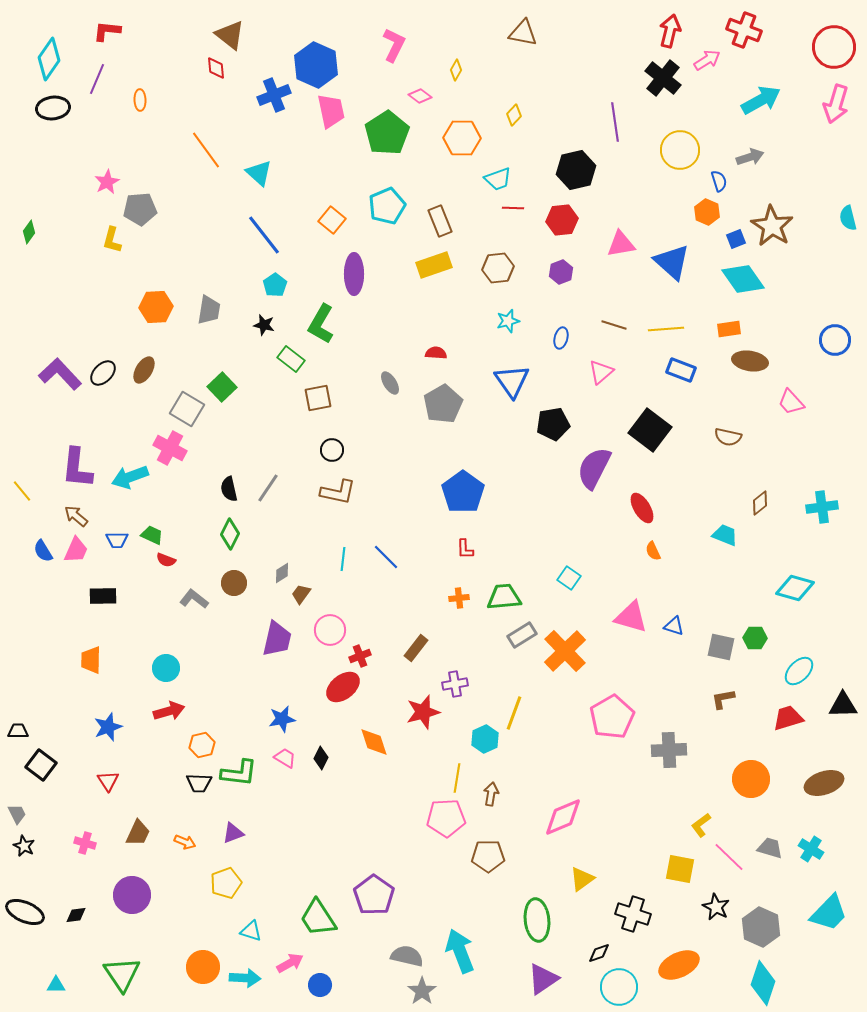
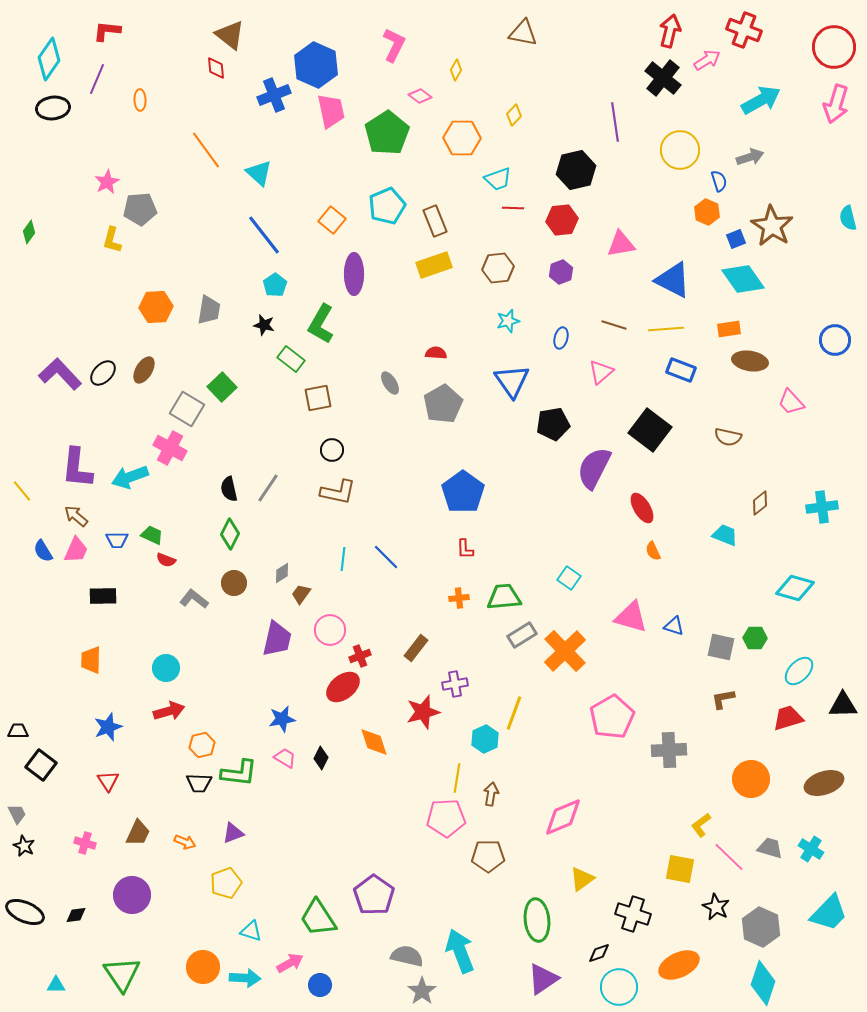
brown rectangle at (440, 221): moved 5 px left
blue triangle at (672, 262): moved 1 px right, 18 px down; rotated 15 degrees counterclockwise
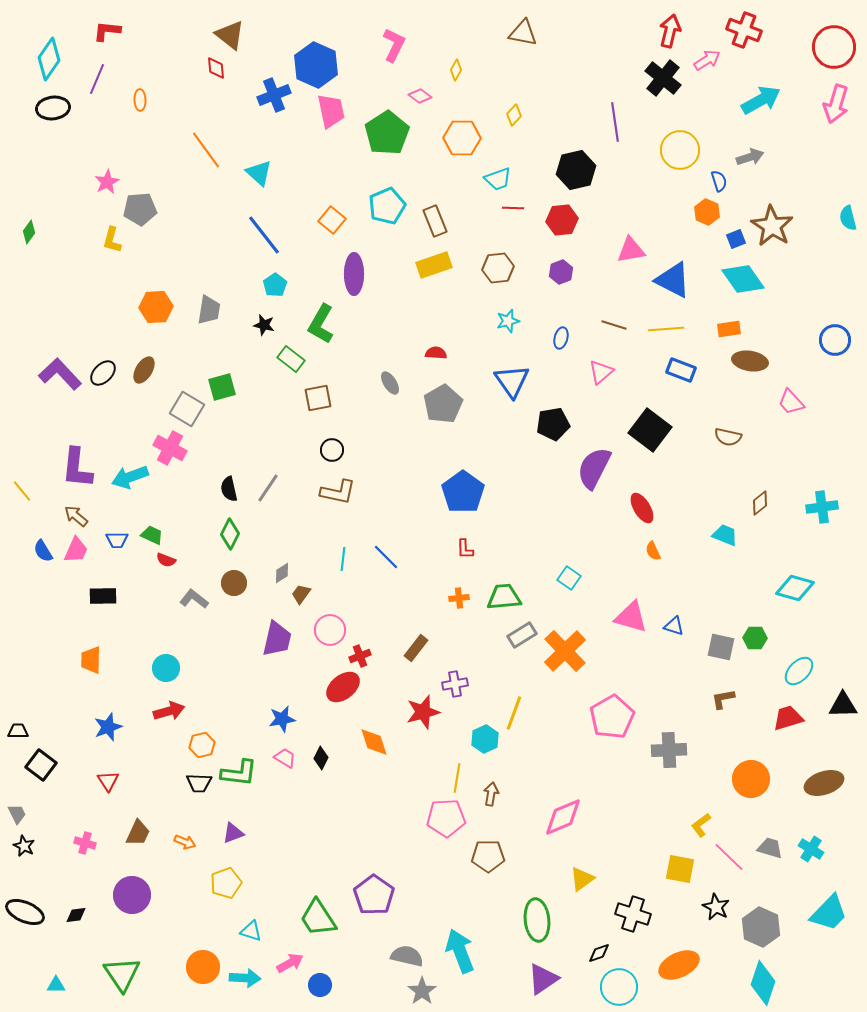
pink triangle at (621, 244): moved 10 px right, 6 px down
green square at (222, 387): rotated 28 degrees clockwise
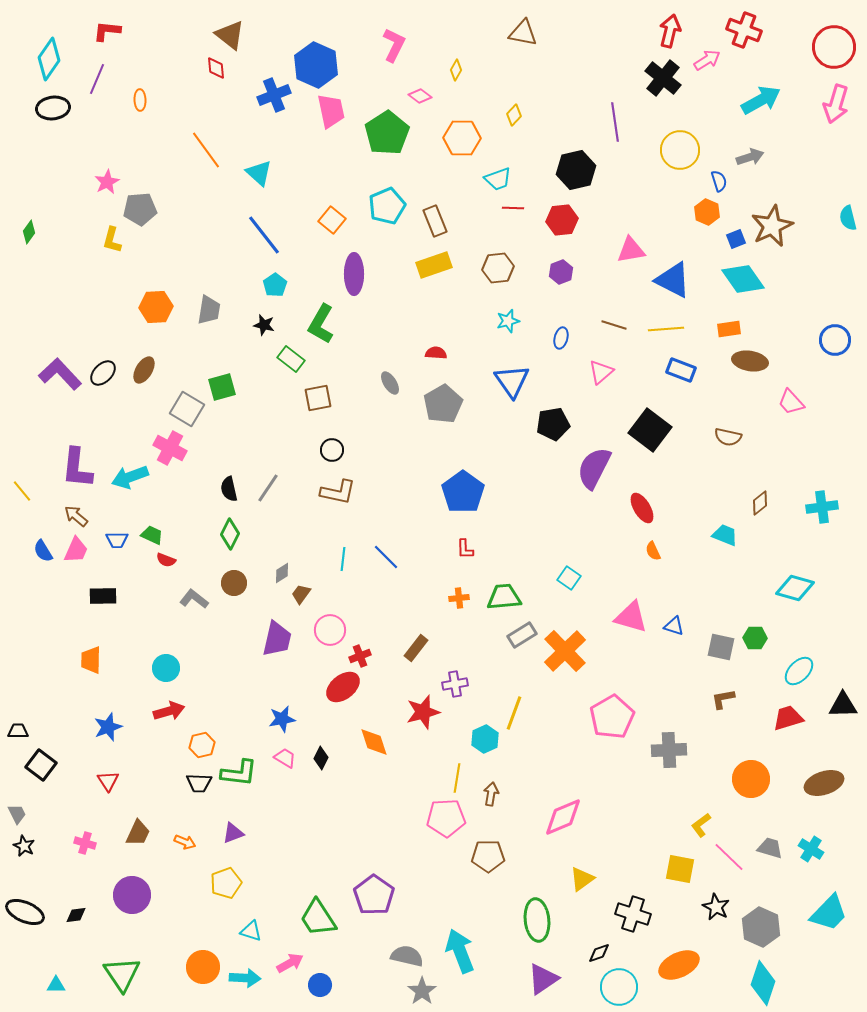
brown star at (772, 226): rotated 15 degrees clockwise
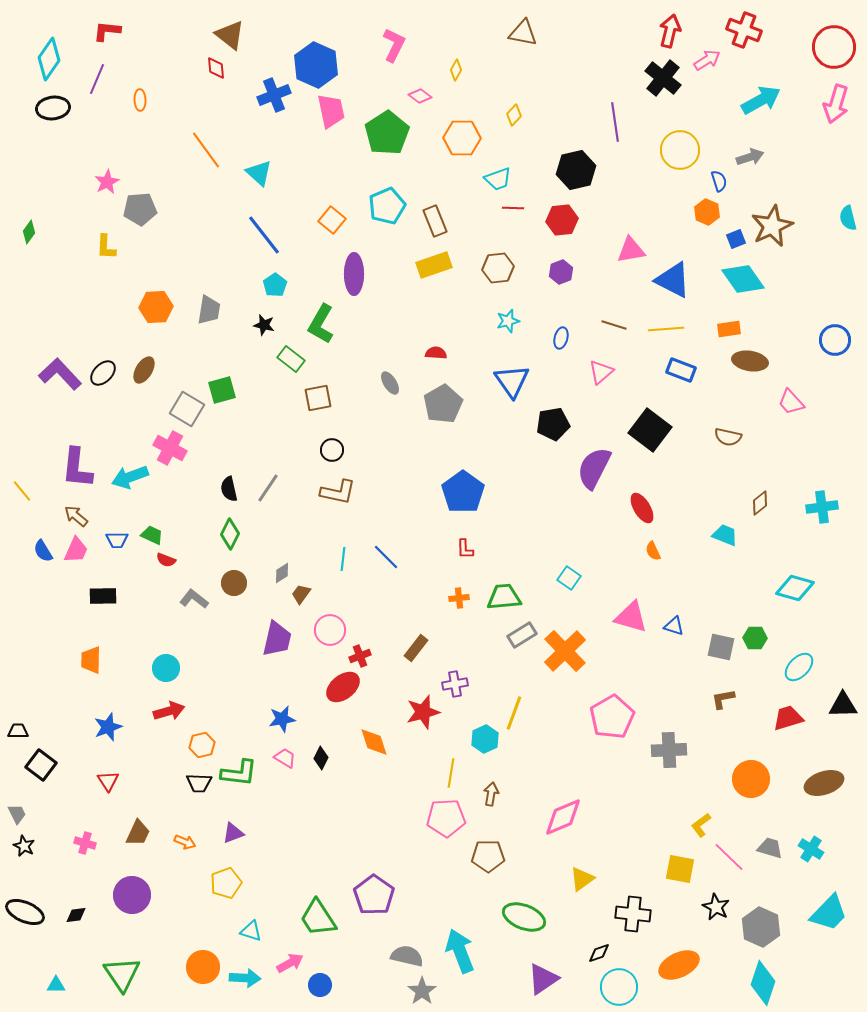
yellow L-shape at (112, 240): moved 6 px left, 7 px down; rotated 12 degrees counterclockwise
green square at (222, 387): moved 3 px down
cyan ellipse at (799, 671): moved 4 px up
yellow line at (457, 778): moved 6 px left, 5 px up
black cross at (633, 914): rotated 12 degrees counterclockwise
green ellipse at (537, 920): moved 13 px left, 3 px up; rotated 63 degrees counterclockwise
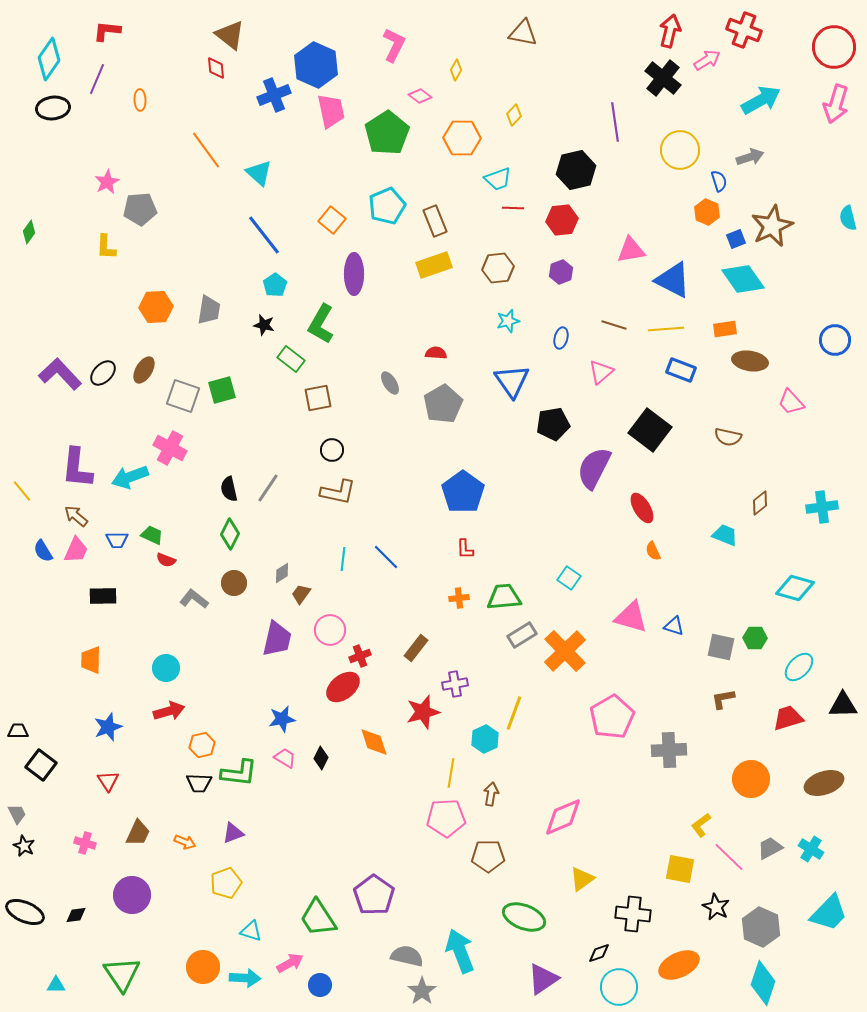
orange rectangle at (729, 329): moved 4 px left
gray square at (187, 409): moved 4 px left, 13 px up; rotated 12 degrees counterclockwise
gray trapezoid at (770, 848): rotated 44 degrees counterclockwise
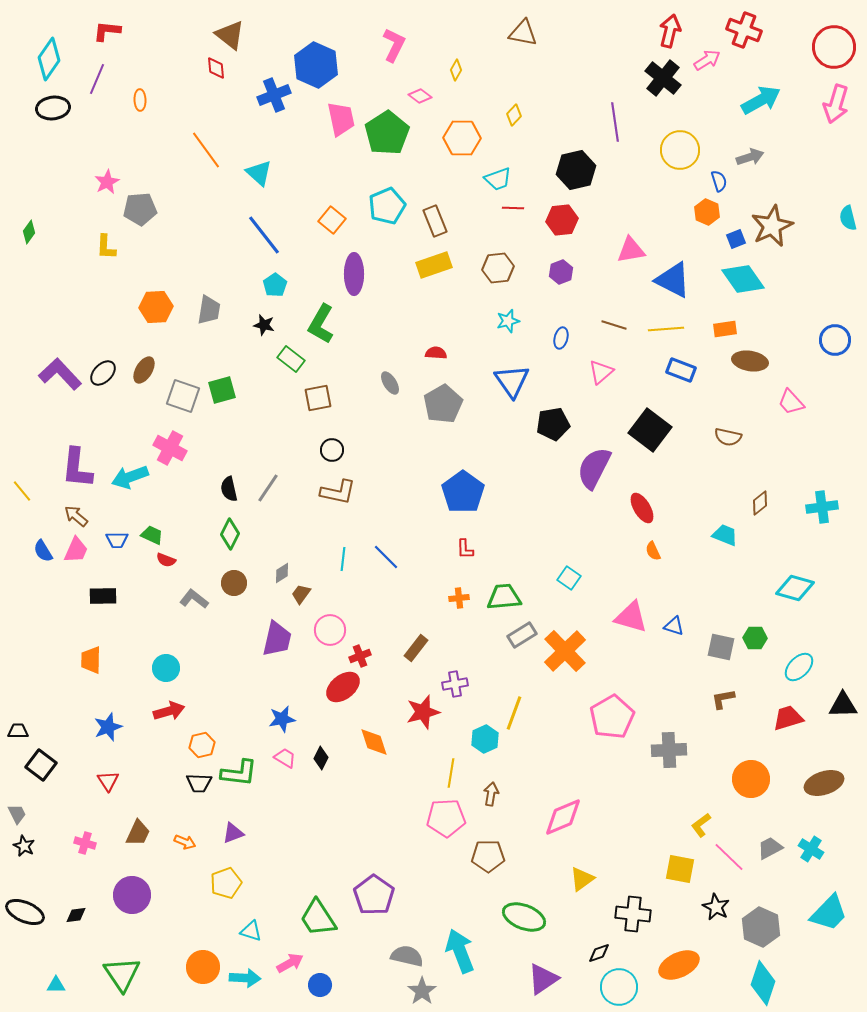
pink trapezoid at (331, 111): moved 10 px right, 8 px down
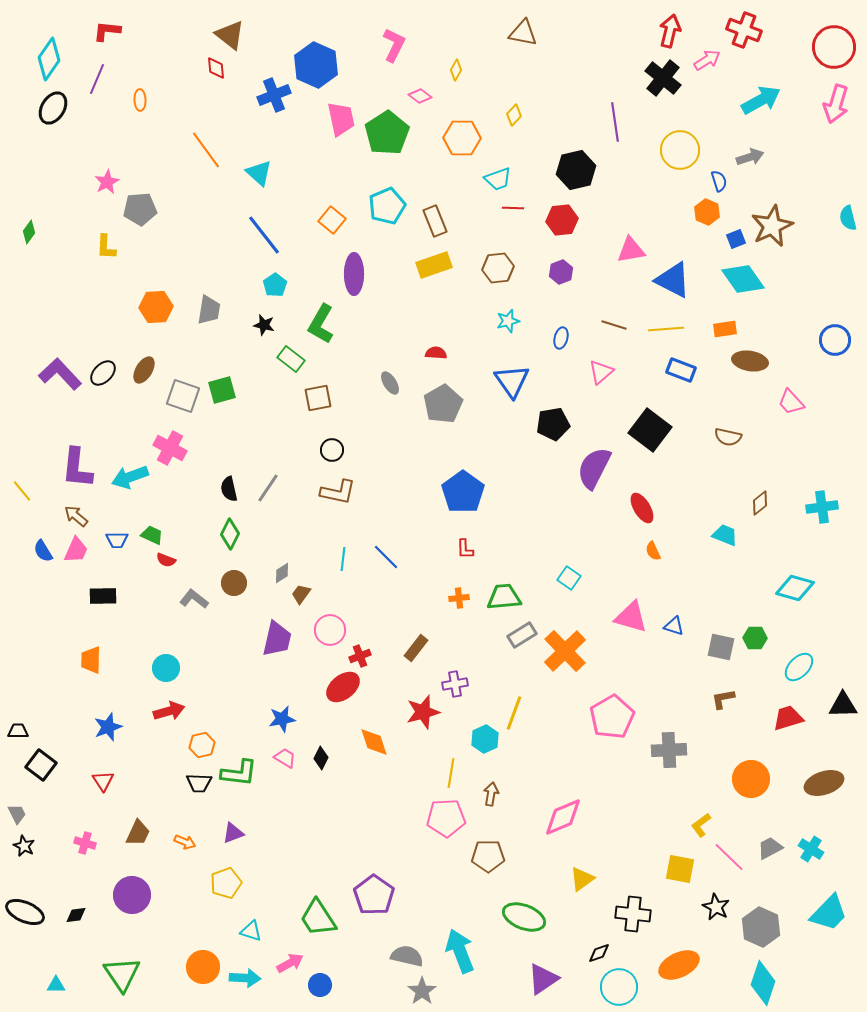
black ellipse at (53, 108): rotated 52 degrees counterclockwise
red triangle at (108, 781): moved 5 px left
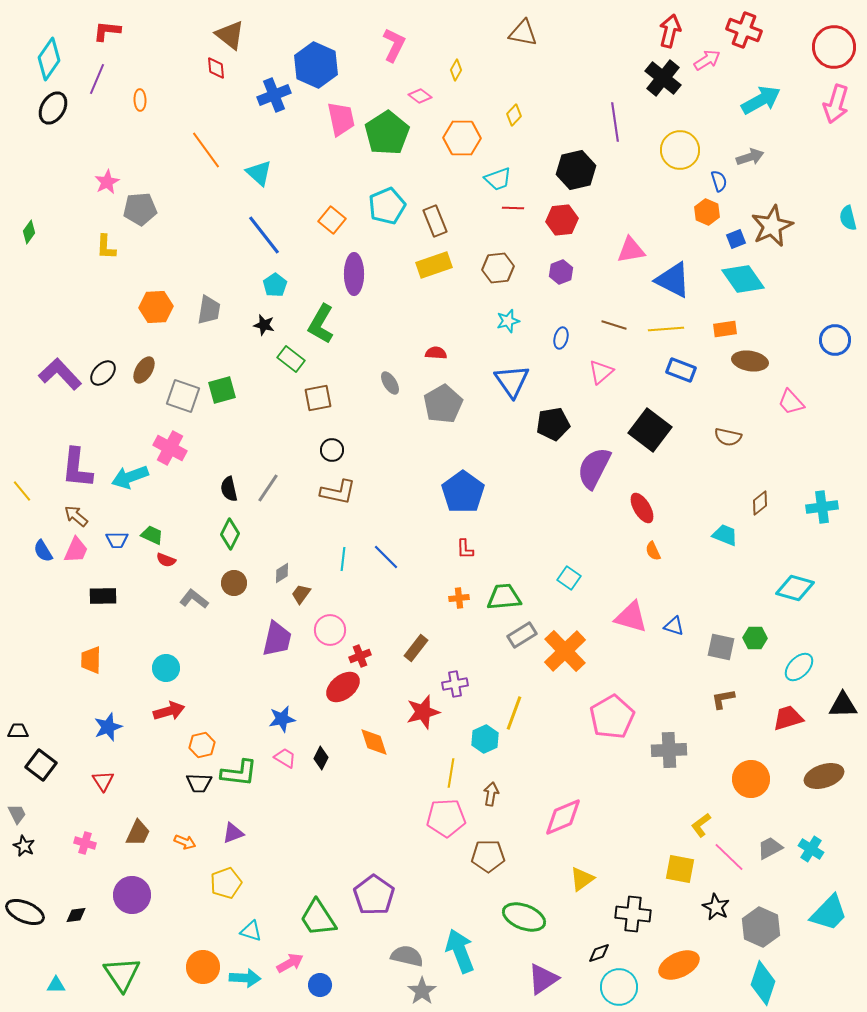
brown ellipse at (824, 783): moved 7 px up
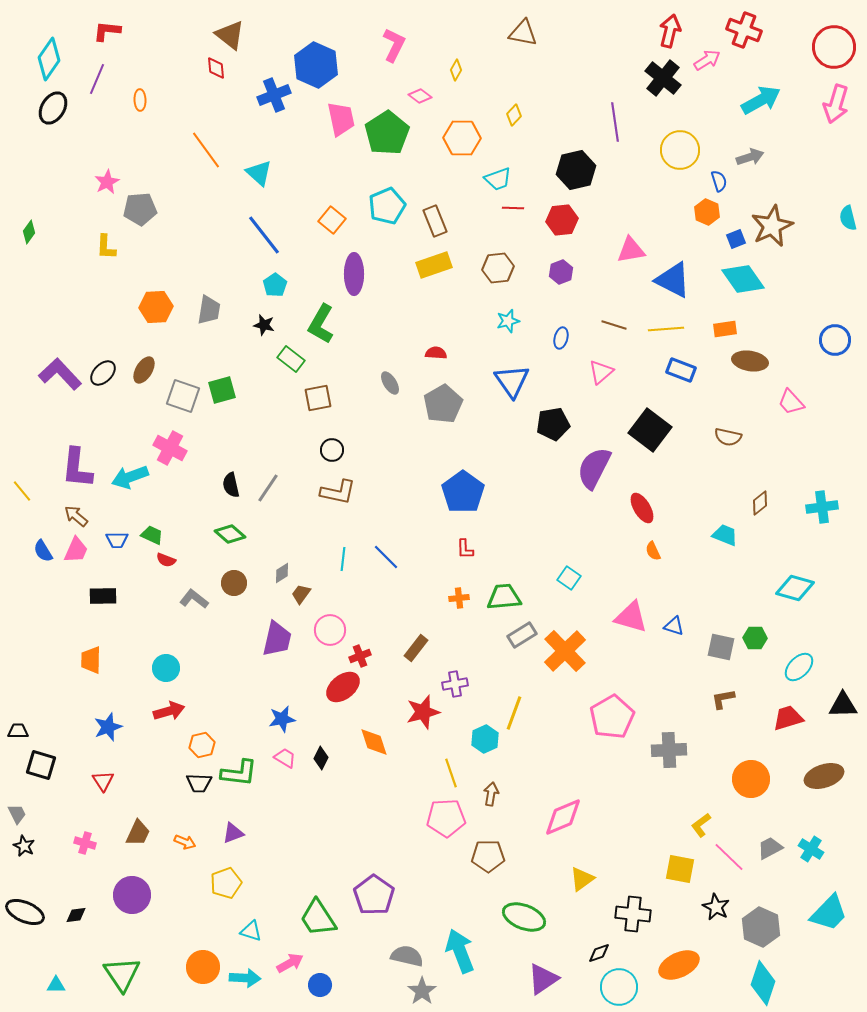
black semicircle at (229, 489): moved 2 px right, 4 px up
green diamond at (230, 534): rotated 76 degrees counterclockwise
black square at (41, 765): rotated 20 degrees counterclockwise
yellow line at (451, 773): rotated 28 degrees counterclockwise
